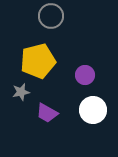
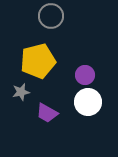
white circle: moved 5 px left, 8 px up
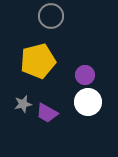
gray star: moved 2 px right, 12 px down
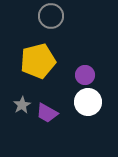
gray star: moved 1 px left, 1 px down; rotated 18 degrees counterclockwise
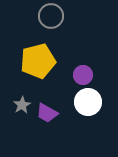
purple circle: moved 2 px left
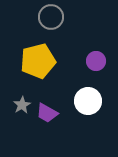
gray circle: moved 1 px down
purple circle: moved 13 px right, 14 px up
white circle: moved 1 px up
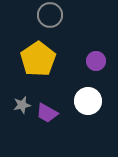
gray circle: moved 1 px left, 2 px up
yellow pentagon: moved 2 px up; rotated 20 degrees counterclockwise
gray star: rotated 18 degrees clockwise
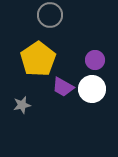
purple circle: moved 1 px left, 1 px up
white circle: moved 4 px right, 12 px up
purple trapezoid: moved 16 px right, 26 px up
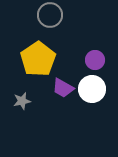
purple trapezoid: moved 1 px down
gray star: moved 4 px up
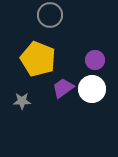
yellow pentagon: rotated 16 degrees counterclockwise
purple trapezoid: rotated 115 degrees clockwise
gray star: rotated 12 degrees clockwise
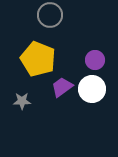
purple trapezoid: moved 1 px left, 1 px up
